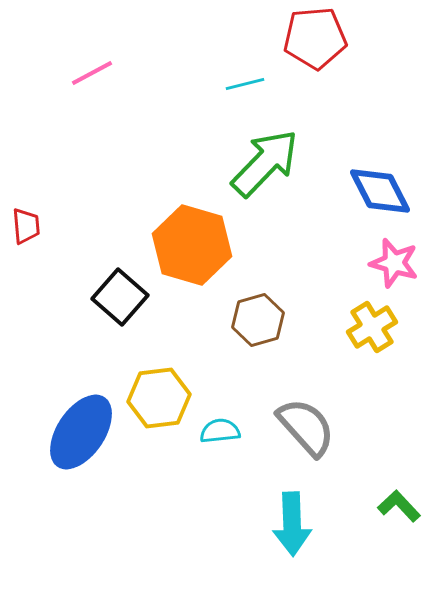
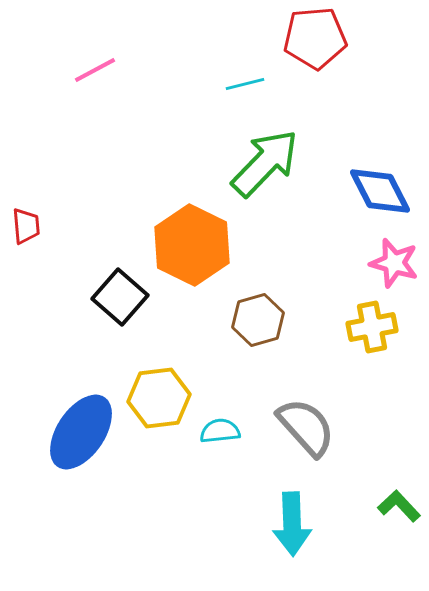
pink line: moved 3 px right, 3 px up
orange hexagon: rotated 10 degrees clockwise
yellow cross: rotated 21 degrees clockwise
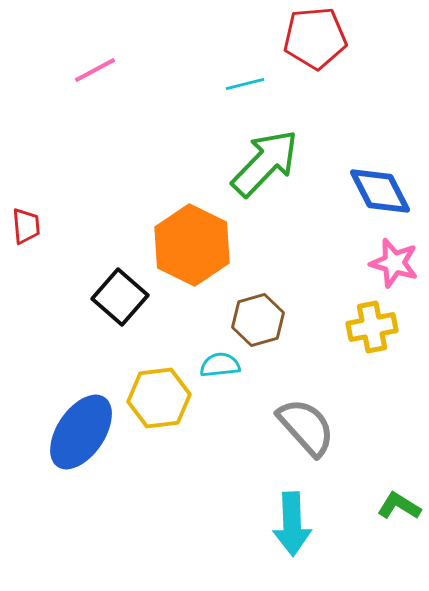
cyan semicircle: moved 66 px up
green L-shape: rotated 15 degrees counterclockwise
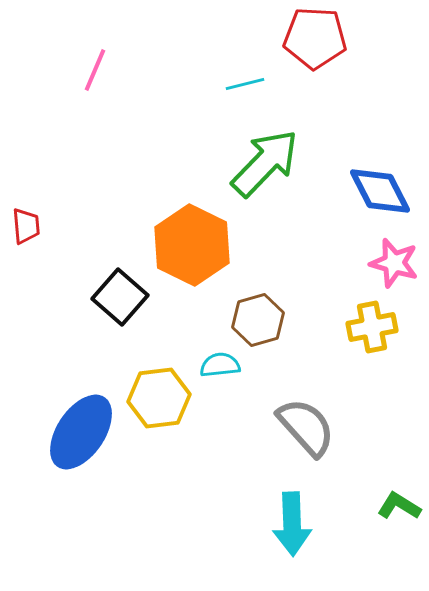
red pentagon: rotated 8 degrees clockwise
pink line: rotated 39 degrees counterclockwise
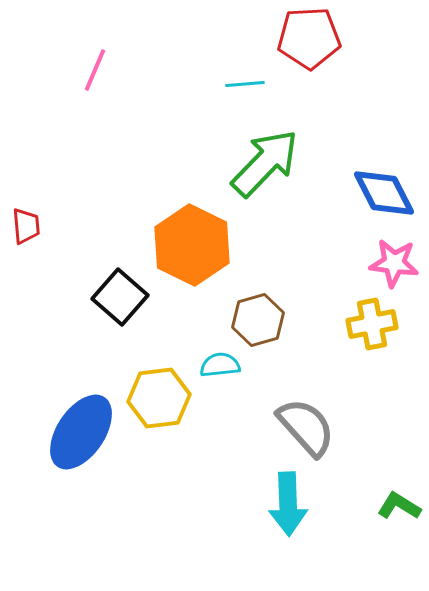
red pentagon: moved 6 px left; rotated 6 degrees counterclockwise
cyan line: rotated 9 degrees clockwise
blue diamond: moved 4 px right, 2 px down
pink star: rotated 9 degrees counterclockwise
yellow cross: moved 3 px up
cyan arrow: moved 4 px left, 20 px up
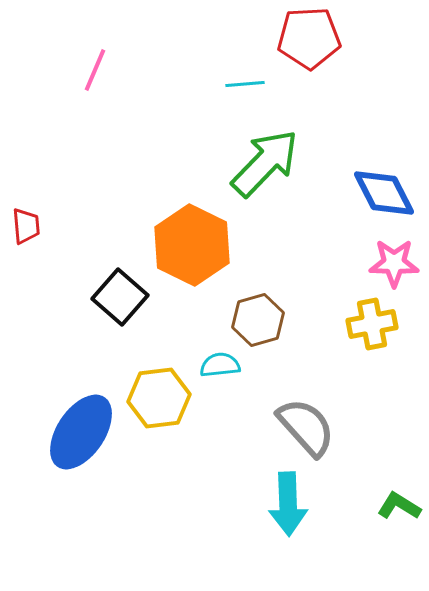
pink star: rotated 6 degrees counterclockwise
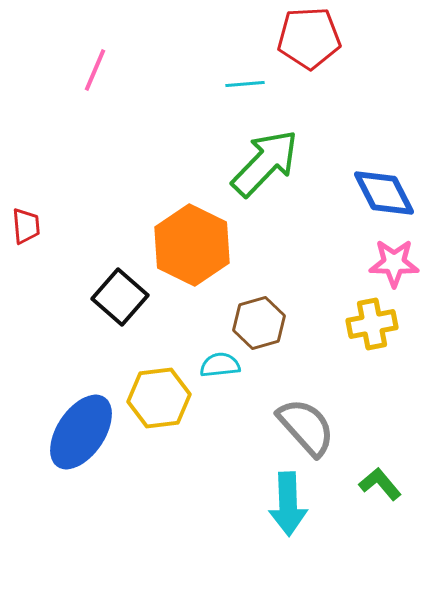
brown hexagon: moved 1 px right, 3 px down
green L-shape: moved 19 px left, 22 px up; rotated 18 degrees clockwise
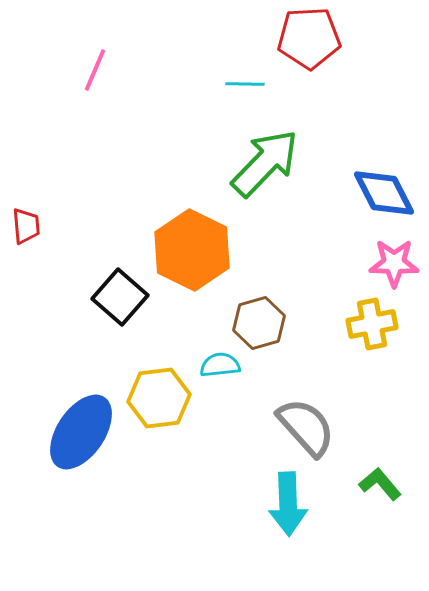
cyan line: rotated 6 degrees clockwise
orange hexagon: moved 5 px down
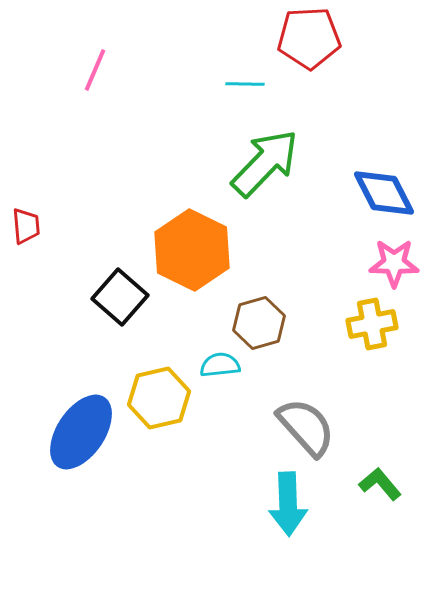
yellow hexagon: rotated 6 degrees counterclockwise
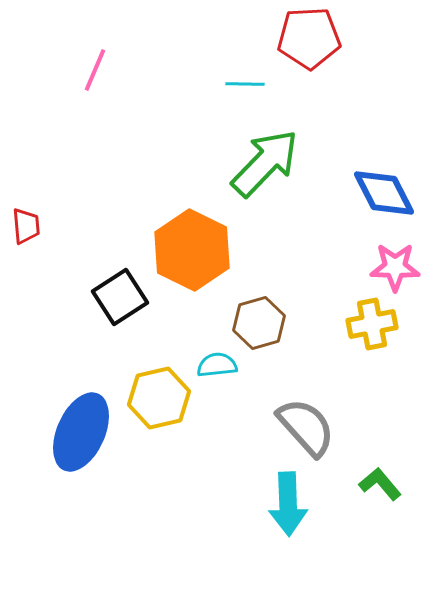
pink star: moved 1 px right, 4 px down
black square: rotated 16 degrees clockwise
cyan semicircle: moved 3 px left
blue ellipse: rotated 10 degrees counterclockwise
